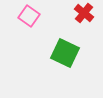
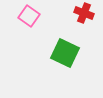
red cross: rotated 18 degrees counterclockwise
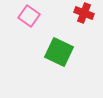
green square: moved 6 px left, 1 px up
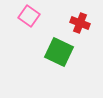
red cross: moved 4 px left, 10 px down
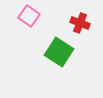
green square: rotated 8 degrees clockwise
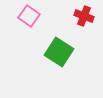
red cross: moved 4 px right, 7 px up
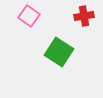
red cross: rotated 30 degrees counterclockwise
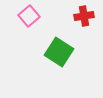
pink square: rotated 15 degrees clockwise
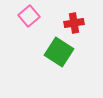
red cross: moved 10 px left, 7 px down
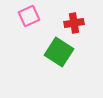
pink square: rotated 15 degrees clockwise
